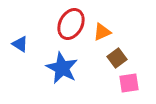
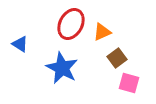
pink square: rotated 25 degrees clockwise
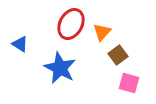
orange triangle: rotated 24 degrees counterclockwise
brown square: moved 1 px right, 3 px up
blue star: moved 2 px left
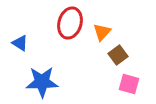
red ellipse: moved 1 px left, 1 px up; rotated 12 degrees counterclockwise
blue triangle: moved 1 px up
blue star: moved 18 px left, 14 px down; rotated 28 degrees counterclockwise
pink square: moved 1 px down
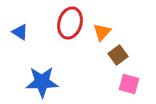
blue triangle: moved 11 px up
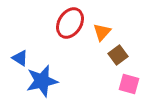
red ellipse: rotated 16 degrees clockwise
blue triangle: moved 26 px down
blue star: moved 1 px up; rotated 12 degrees counterclockwise
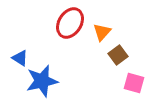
pink square: moved 5 px right, 1 px up
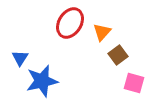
blue triangle: rotated 30 degrees clockwise
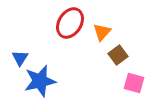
blue star: moved 2 px left
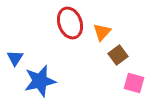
red ellipse: rotated 52 degrees counterclockwise
blue triangle: moved 5 px left
